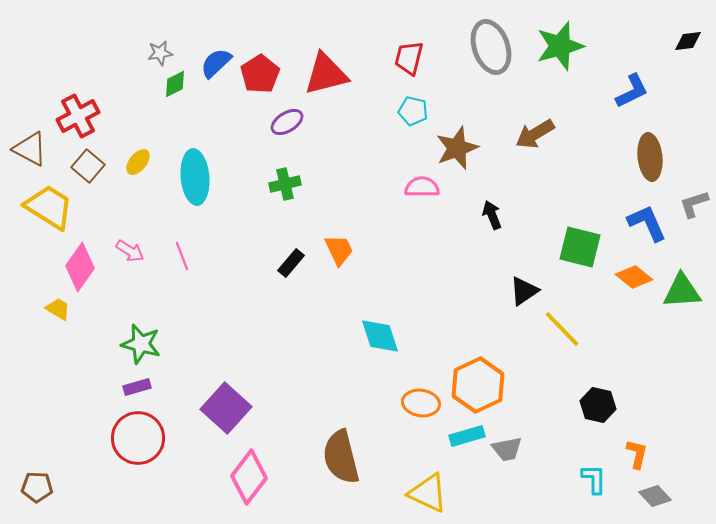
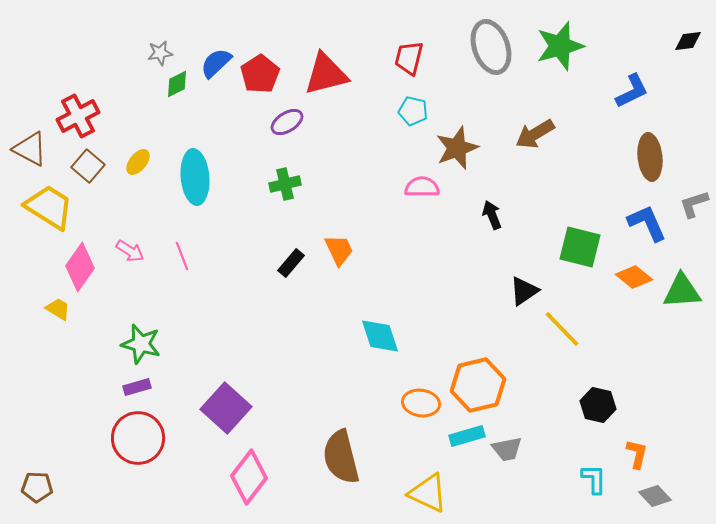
green diamond at (175, 84): moved 2 px right
orange hexagon at (478, 385): rotated 12 degrees clockwise
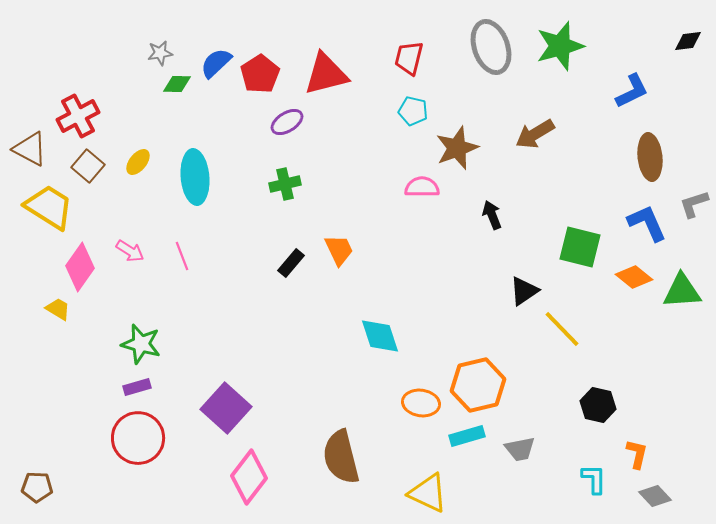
green diamond at (177, 84): rotated 28 degrees clockwise
gray trapezoid at (507, 449): moved 13 px right
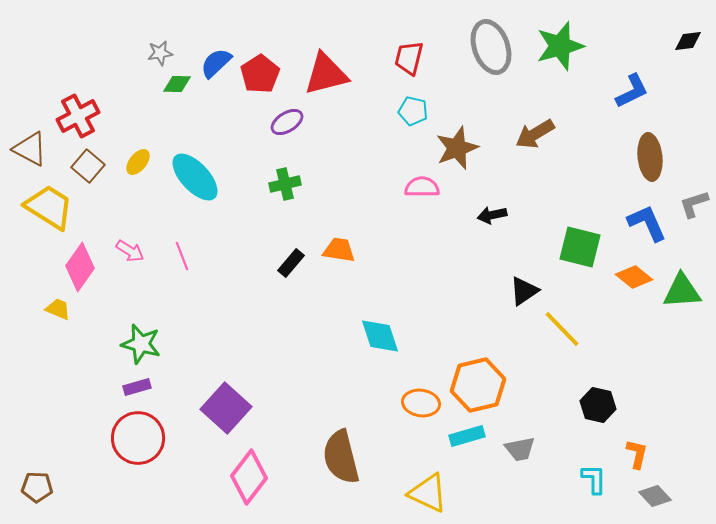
cyan ellipse at (195, 177): rotated 38 degrees counterclockwise
black arrow at (492, 215): rotated 80 degrees counterclockwise
orange trapezoid at (339, 250): rotated 56 degrees counterclockwise
yellow trapezoid at (58, 309): rotated 8 degrees counterclockwise
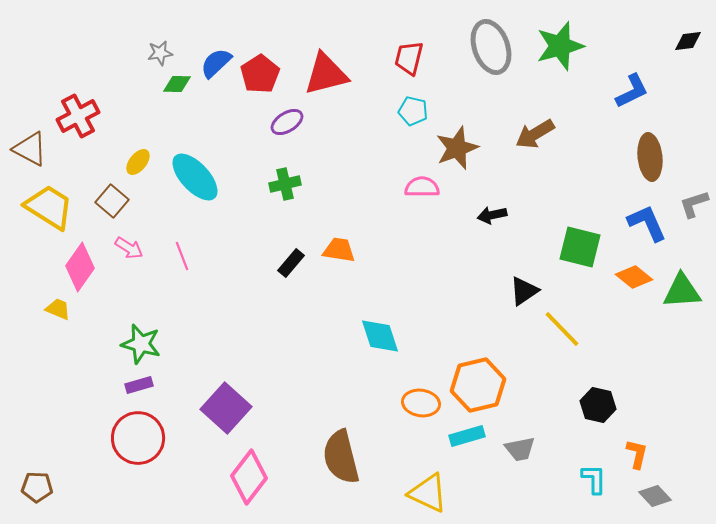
brown square at (88, 166): moved 24 px right, 35 px down
pink arrow at (130, 251): moved 1 px left, 3 px up
purple rectangle at (137, 387): moved 2 px right, 2 px up
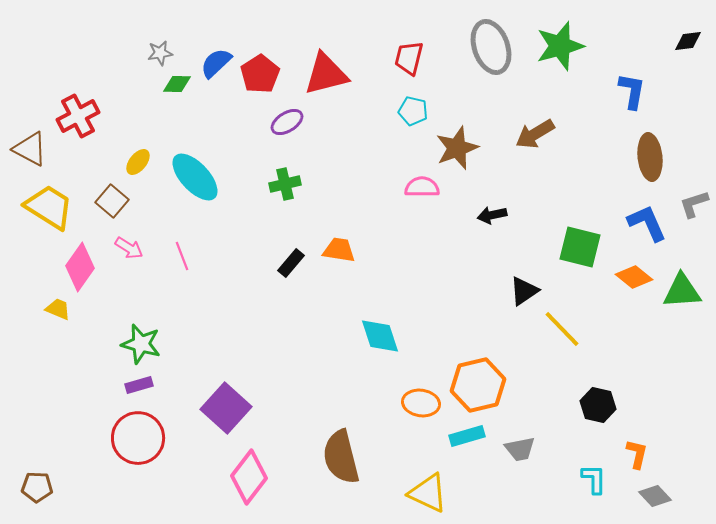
blue L-shape at (632, 91): rotated 54 degrees counterclockwise
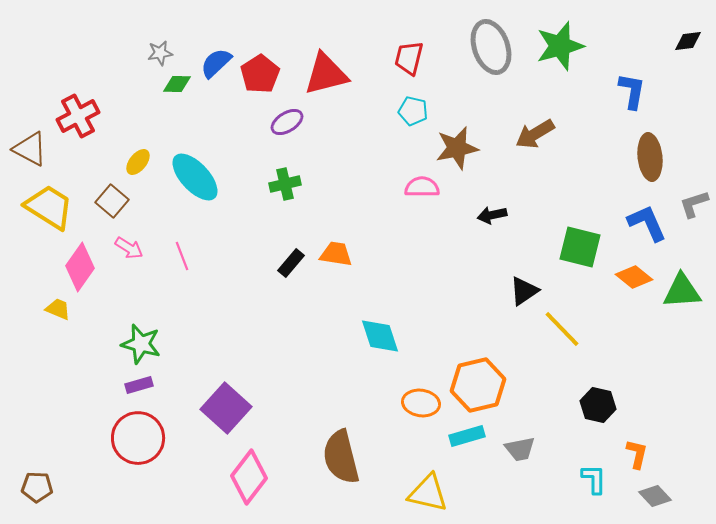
brown star at (457, 148): rotated 9 degrees clockwise
orange trapezoid at (339, 250): moved 3 px left, 4 px down
yellow triangle at (428, 493): rotated 12 degrees counterclockwise
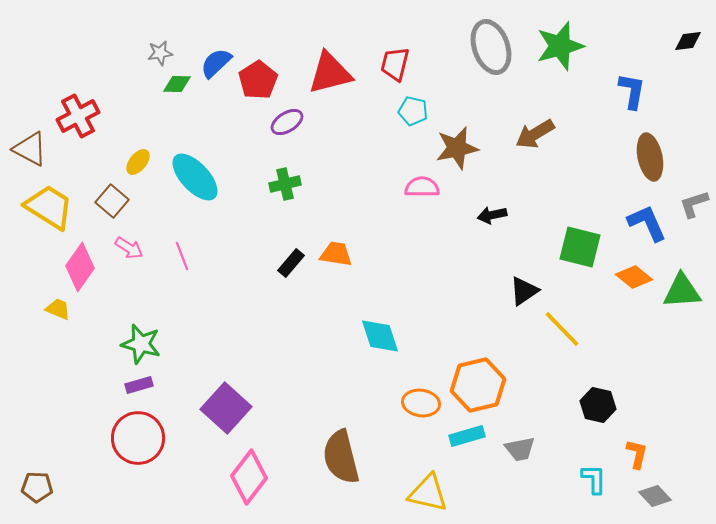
red trapezoid at (409, 58): moved 14 px left, 6 px down
red pentagon at (260, 74): moved 2 px left, 6 px down
red triangle at (326, 74): moved 4 px right, 1 px up
brown ellipse at (650, 157): rotated 6 degrees counterclockwise
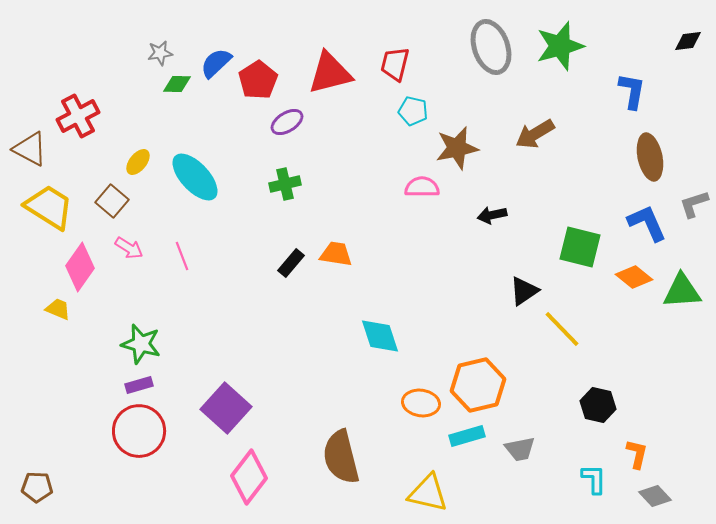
red circle at (138, 438): moved 1 px right, 7 px up
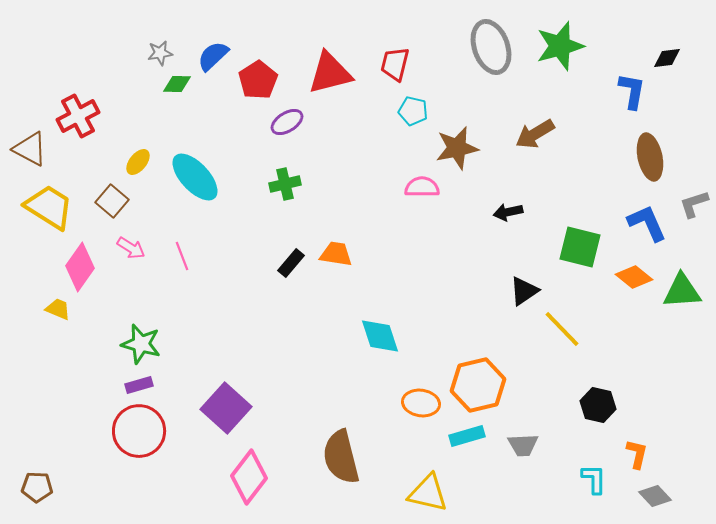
black diamond at (688, 41): moved 21 px left, 17 px down
blue semicircle at (216, 63): moved 3 px left, 7 px up
black arrow at (492, 215): moved 16 px right, 3 px up
pink arrow at (129, 248): moved 2 px right
gray trapezoid at (520, 449): moved 3 px right, 4 px up; rotated 8 degrees clockwise
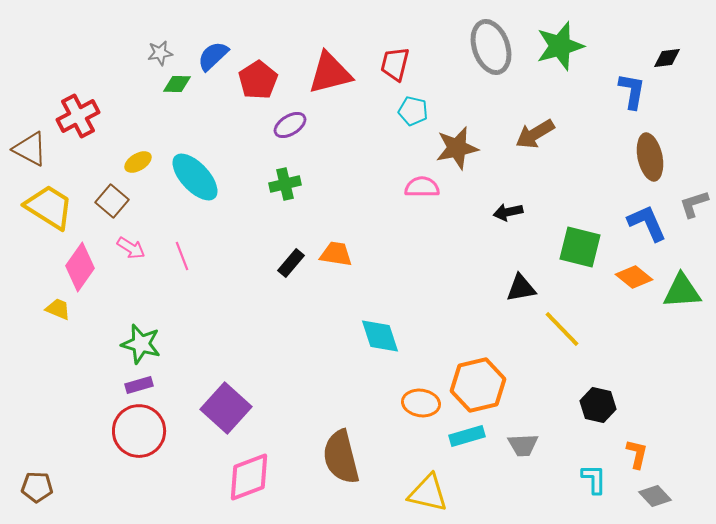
purple ellipse at (287, 122): moved 3 px right, 3 px down
yellow ellipse at (138, 162): rotated 20 degrees clockwise
black triangle at (524, 291): moved 3 px left, 3 px up; rotated 24 degrees clockwise
pink diamond at (249, 477): rotated 32 degrees clockwise
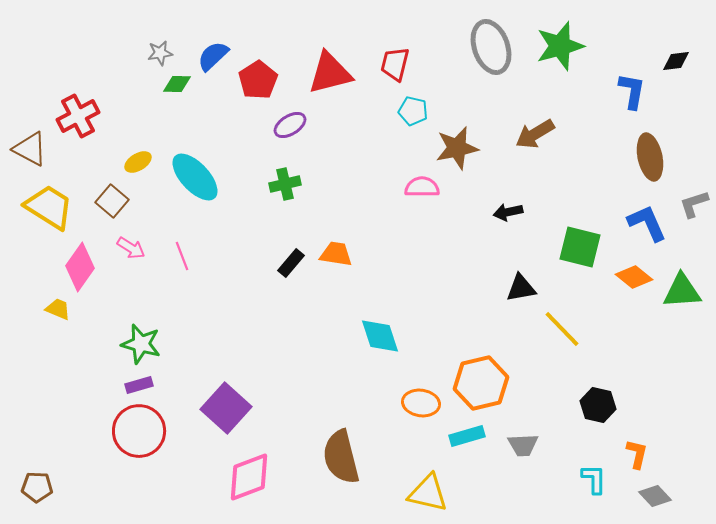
black diamond at (667, 58): moved 9 px right, 3 px down
orange hexagon at (478, 385): moved 3 px right, 2 px up
